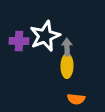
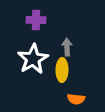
white star: moved 12 px left, 23 px down; rotated 8 degrees counterclockwise
purple cross: moved 17 px right, 21 px up
yellow ellipse: moved 5 px left, 4 px down
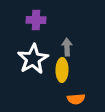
orange semicircle: rotated 12 degrees counterclockwise
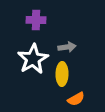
gray arrow: rotated 84 degrees clockwise
yellow ellipse: moved 4 px down
orange semicircle: rotated 24 degrees counterclockwise
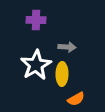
gray arrow: rotated 12 degrees clockwise
white star: moved 3 px right, 6 px down
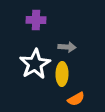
white star: moved 1 px left, 1 px up
